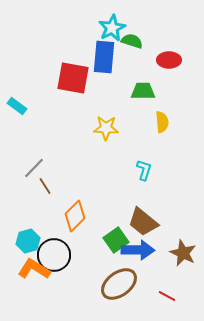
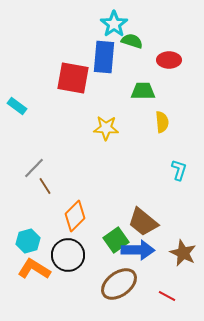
cyan star: moved 2 px right, 4 px up; rotated 8 degrees counterclockwise
cyan L-shape: moved 35 px right
black circle: moved 14 px right
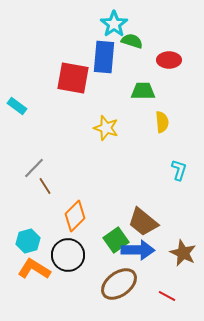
yellow star: rotated 15 degrees clockwise
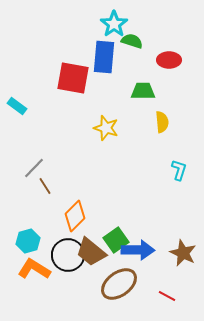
brown trapezoid: moved 52 px left, 30 px down
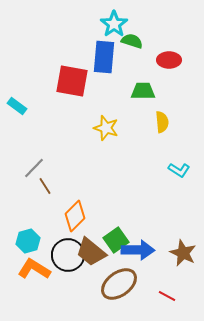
red square: moved 1 px left, 3 px down
cyan L-shape: rotated 105 degrees clockwise
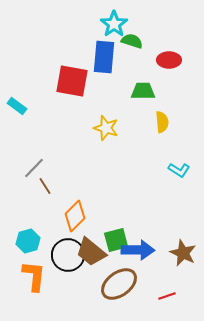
green square: rotated 20 degrees clockwise
orange L-shape: moved 7 px down; rotated 64 degrees clockwise
red line: rotated 48 degrees counterclockwise
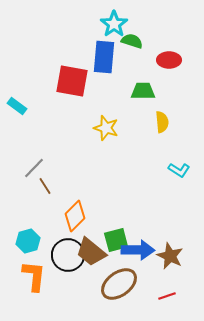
brown star: moved 13 px left, 3 px down
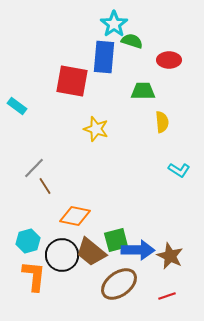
yellow star: moved 10 px left, 1 px down
orange diamond: rotated 56 degrees clockwise
black circle: moved 6 px left
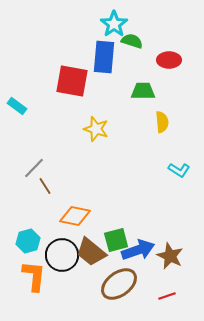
blue arrow: rotated 20 degrees counterclockwise
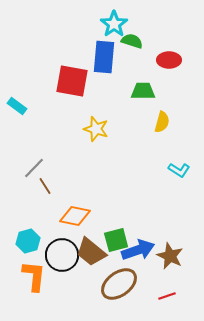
yellow semicircle: rotated 20 degrees clockwise
